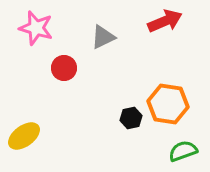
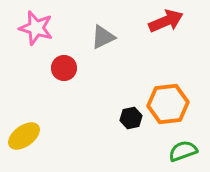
red arrow: moved 1 px right
orange hexagon: rotated 15 degrees counterclockwise
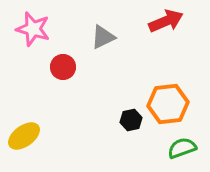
pink star: moved 3 px left, 1 px down
red circle: moved 1 px left, 1 px up
black hexagon: moved 2 px down
green semicircle: moved 1 px left, 3 px up
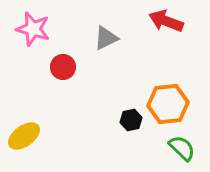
red arrow: rotated 136 degrees counterclockwise
gray triangle: moved 3 px right, 1 px down
green semicircle: rotated 64 degrees clockwise
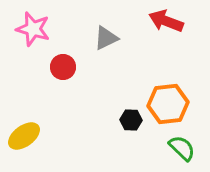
black hexagon: rotated 15 degrees clockwise
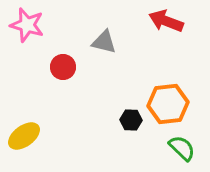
pink star: moved 6 px left, 4 px up
gray triangle: moved 2 px left, 4 px down; rotated 40 degrees clockwise
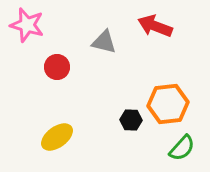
red arrow: moved 11 px left, 5 px down
red circle: moved 6 px left
yellow ellipse: moved 33 px right, 1 px down
green semicircle: rotated 88 degrees clockwise
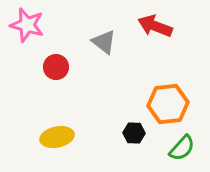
gray triangle: rotated 24 degrees clockwise
red circle: moved 1 px left
black hexagon: moved 3 px right, 13 px down
yellow ellipse: rotated 24 degrees clockwise
